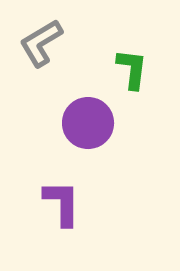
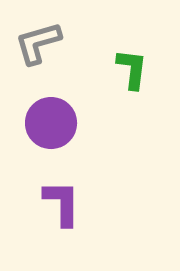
gray L-shape: moved 3 px left; rotated 15 degrees clockwise
purple circle: moved 37 px left
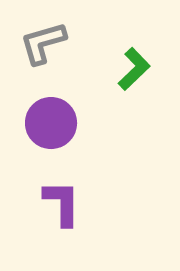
gray L-shape: moved 5 px right
green L-shape: moved 2 px right; rotated 39 degrees clockwise
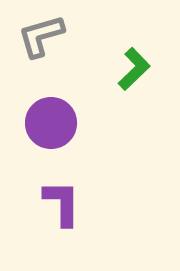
gray L-shape: moved 2 px left, 7 px up
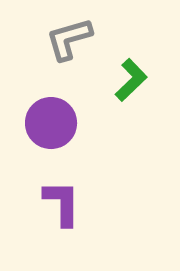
gray L-shape: moved 28 px right, 3 px down
green L-shape: moved 3 px left, 11 px down
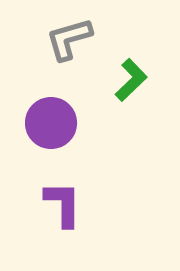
purple L-shape: moved 1 px right, 1 px down
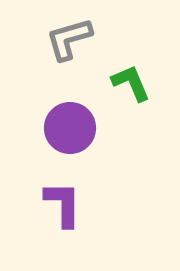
green L-shape: moved 3 px down; rotated 69 degrees counterclockwise
purple circle: moved 19 px right, 5 px down
